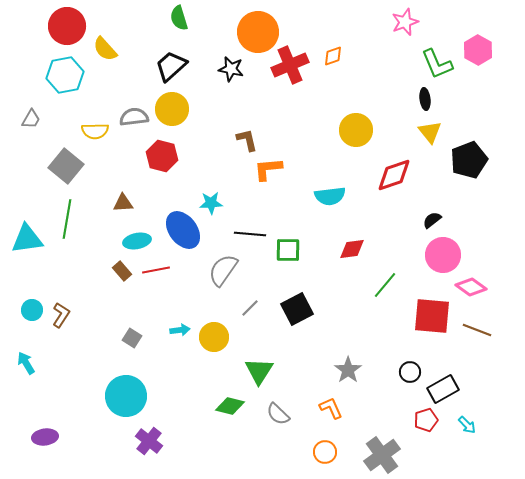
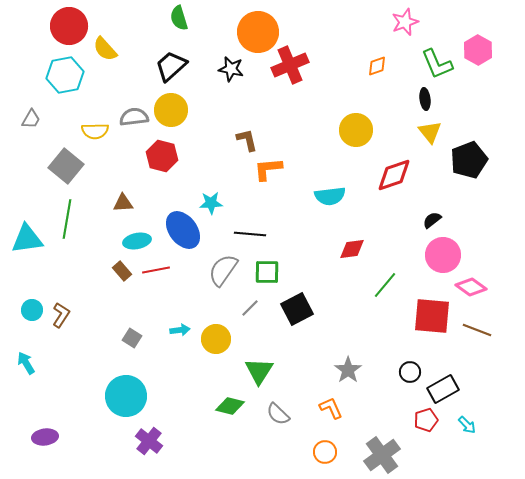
red circle at (67, 26): moved 2 px right
orange diamond at (333, 56): moved 44 px right, 10 px down
yellow circle at (172, 109): moved 1 px left, 1 px down
green square at (288, 250): moved 21 px left, 22 px down
yellow circle at (214, 337): moved 2 px right, 2 px down
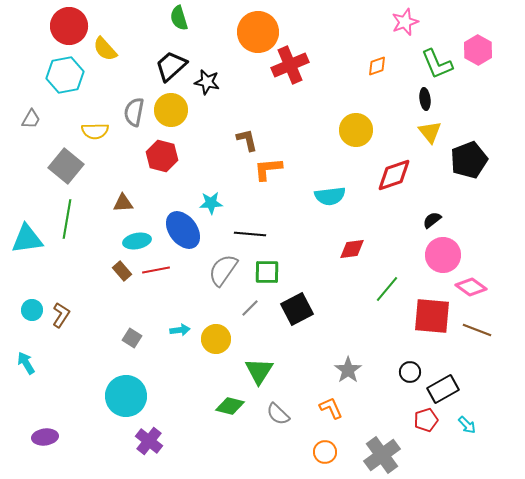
black star at (231, 69): moved 24 px left, 13 px down
gray semicircle at (134, 117): moved 5 px up; rotated 72 degrees counterclockwise
green line at (385, 285): moved 2 px right, 4 px down
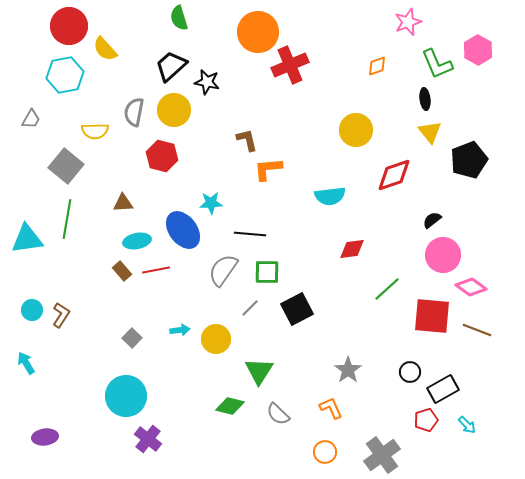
pink star at (405, 22): moved 3 px right
yellow circle at (171, 110): moved 3 px right
green line at (387, 289): rotated 8 degrees clockwise
gray square at (132, 338): rotated 12 degrees clockwise
purple cross at (149, 441): moved 1 px left, 2 px up
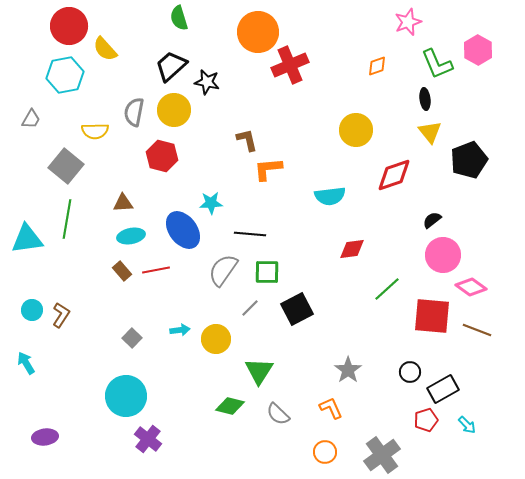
cyan ellipse at (137, 241): moved 6 px left, 5 px up
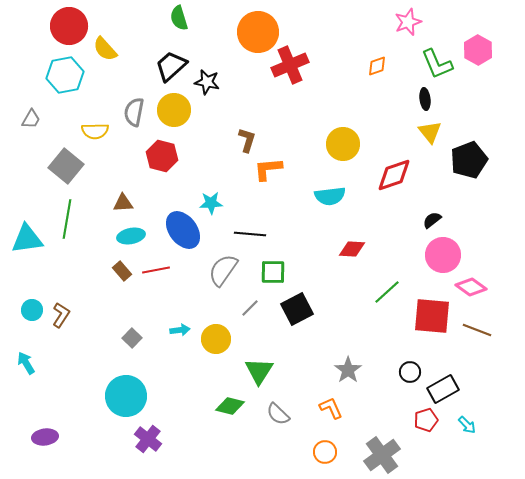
yellow circle at (356, 130): moved 13 px left, 14 px down
brown L-shape at (247, 140): rotated 30 degrees clockwise
red diamond at (352, 249): rotated 12 degrees clockwise
green square at (267, 272): moved 6 px right
green line at (387, 289): moved 3 px down
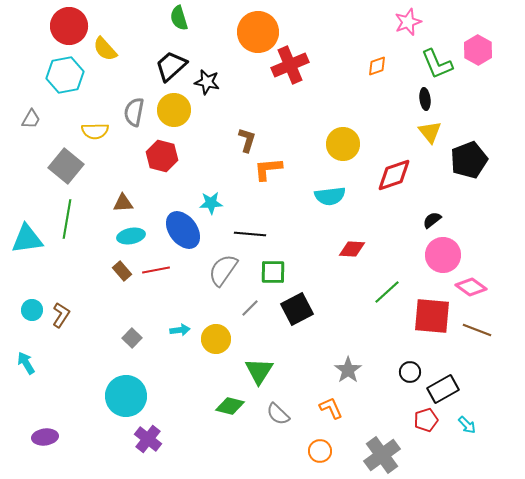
orange circle at (325, 452): moved 5 px left, 1 px up
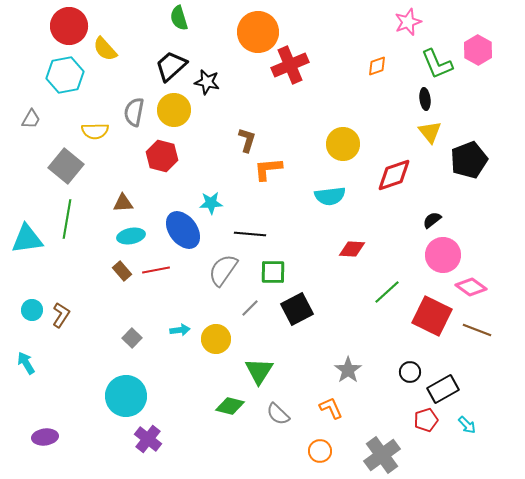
red square at (432, 316): rotated 21 degrees clockwise
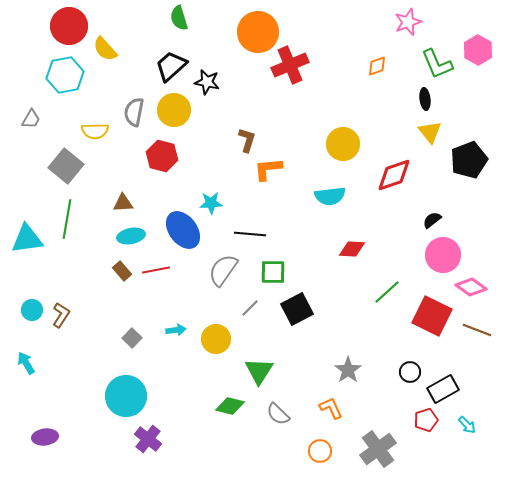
cyan arrow at (180, 330): moved 4 px left
gray cross at (382, 455): moved 4 px left, 6 px up
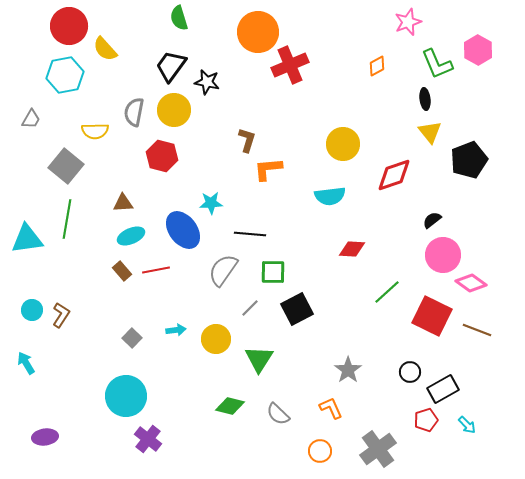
black trapezoid at (171, 66): rotated 12 degrees counterclockwise
orange diamond at (377, 66): rotated 10 degrees counterclockwise
cyan ellipse at (131, 236): rotated 12 degrees counterclockwise
pink diamond at (471, 287): moved 4 px up
green triangle at (259, 371): moved 12 px up
